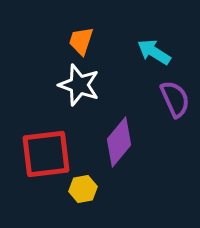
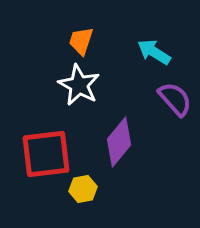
white star: rotated 9 degrees clockwise
purple semicircle: rotated 18 degrees counterclockwise
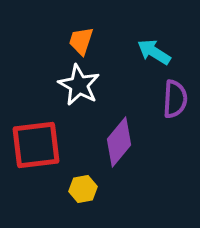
purple semicircle: rotated 45 degrees clockwise
red square: moved 10 px left, 9 px up
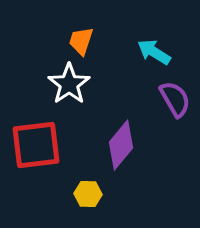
white star: moved 10 px left, 1 px up; rotated 9 degrees clockwise
purple semicircle: rotated 33 degrees counterclockwise
purple diamond: moved 2 px right, 3 px down
yellow hexagon: moved 5 px right, 5 px down; rotated 12 degrees clockwise
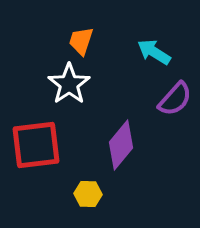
purple semicircle: rotated 72 degrees clockwise
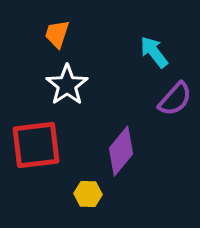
orange trapezoid: moved 24 px left, 7 px up
cyan arrow: rotated 20 degrees clockwise
white star: moved 2 px left, 1 px down
purple diamond: moved 6 px down
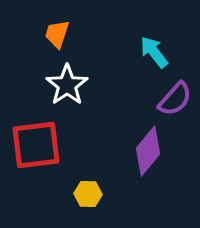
purple diamond: moved 27 px right
